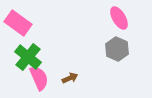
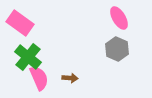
pink rectangle: moved 2 px right
brown arrow: rotated 28 degrees clockwise
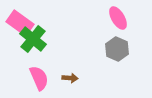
pink ellipse: moved 1 px left
green cross: moved 5 px right, 18 px up
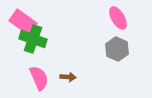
pink rectangle: moved 3 px right, 1 px up
green cross: rotated 20 degrees counterclockwise
brown arrow: moved 2 px left, 1 px up
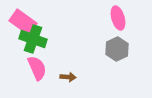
pink ellipse: rotated 15 degrees clockwise
gray hexagon: rotated 10 degrees clockwise
pink semicircle: moved 2 px left, 10 px up
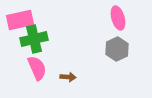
pink rectangle: moved 3 px left, 2 px up; rotated 48 degrees counterclockwise
green cross: moved 1 px right; rotated 32 degrees counterclockwise
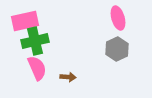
pink rectangle: moved 5 px right, 1 px down
green cross: moved 1 px right, 2 px down
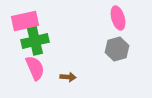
gray hexagon: rotated 10 degrees clockwise
pink semicircle: moved 2 px left
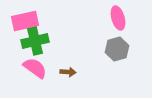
pink semicircle: rotated 30 degrees counterclockwise
brown arrow: moved 5 px up
